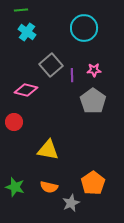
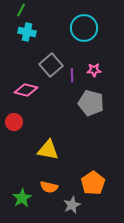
green line: rotated 56 degrees counterclockwise
cyan cross: rotated 24 degrees counterclockwise
gray pentagon: moved 2 px left, 2 px down; rotated 20 degrees counterclockwise
green star: moved 7 px right, 11 px down; rotated 24 degrees clockwise
gray star: moved 1 px right, 2 px down
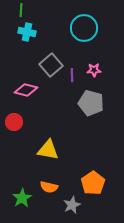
green line: rotated 24 degrees counterclockwise
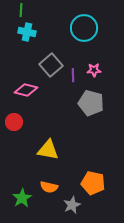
purple line: moved 1 px right
orange pentagon: rotated 25 degrees counterclockwise
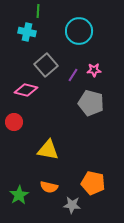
green line: moved 17 px right, 1 px down
cyan circle: moved 5 px left, 3 px down
gray square: moved 5 px left
purple line: rotated 32 degrees clockwise
green star: moved 3 px left, 3 px up
gray star: rotated 30 degrees clockwise
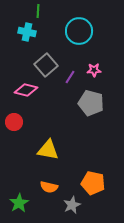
purple line: moved 3 px left, 2 px down
green star: moved 8 px down
gray star: rotated 30 degrees counterclockwise
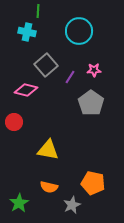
gray pentagon: rotated 20 degrees clockwise
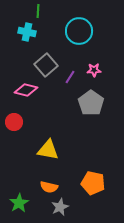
gray star: moved 12 px left, 2 px down
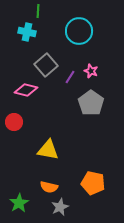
pink star: moved 3 px left, 1 px down; rotated 24 degrees clockwise
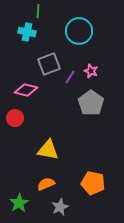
gray square: moved 3 px right, 1 px up; rotated 20 degrees clockwise
red circle: moved 1 px right, 4 px up
orange semicircle: moved 3 px left, 3 px up; rotated 144 degrees clockwise
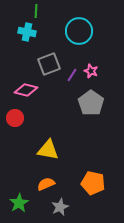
green line: moved 2 px left
purple line: moved 2 px right, 2 px up
